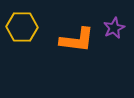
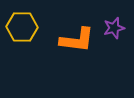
purple star: rotated 10 degrees clockwise
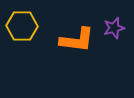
yellow hexagon: moved 1 px up
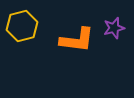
yellow hexagon: rotated 16 degrees counterclockwise
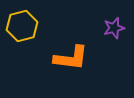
orange L-shape: moved 6 px left, 18 px down
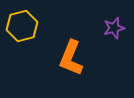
orange L-shape: rotated 105 degrees clockwise
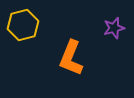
yellow hexagon: moved 1 px right, 1 px up
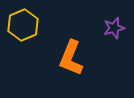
yellow hexagon: rotated 8 degrees counterclockwise
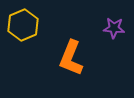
purple star: rotated 20 degrees clockwise
